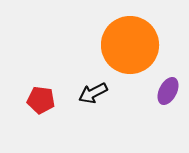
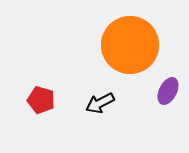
black arrow: moved 7 px right, 10 px down
red pentagon: rotated 8 degrees clockwise
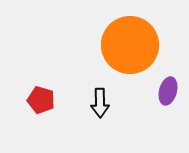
purple ellipse: rotated 12 degrees counterclockwise
black arrow: rotated 64 degrees counterclockwise
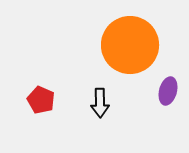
red pentagon: rotated 8 degrees clockwise
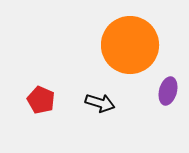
black arrow: rotated 72 degrees counterclockwise
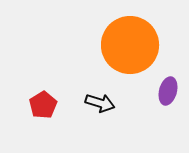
red pentagon: moved 2 px right, 5 px down; rotated 16 degrees clockwise
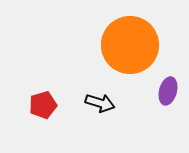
red pentagon: rotated 16 degrees clockwise
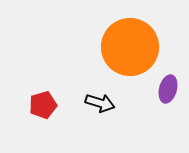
orange circle: moved 2 px down
purple ellipse: moved 2 px up
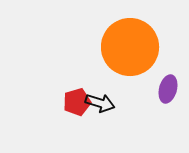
red pentagon: moved 34 px right, 3 px up
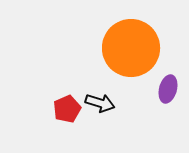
orange circle: moved 1 px right, 1 px down
red pentagon: moved 10 px left, 7 px down; rotated 8 degrees counterclockwise
